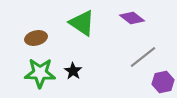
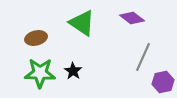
gray line: rotated 28 degrees counterclockwise
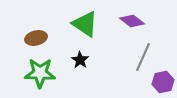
purple diamond: moved 3 px down
green triangle: moved 3 px right, 1 px down
black star: moved 7 px right, 11 px up
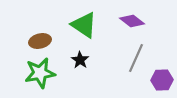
green triangle: moved 1 px left, 1 px down
brown ellipse: moved 4 px right, 3 px down
gray line: moved 7 px left, 1 px down
green star: rotated 12 degrees counterclockwise
purple hexagon: moved 1 px left, 2 px up; rotated 10 degrees clockwise
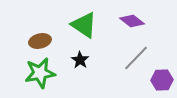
gray line: rotated 20 degrees clockwise
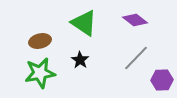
purple diamond: moved 3 px right, 1 px up
green triangle: moved 2 px up
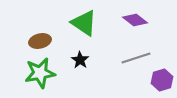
gray line: rotated 28 degrees clockwise
purple hexagon: rotated 15 degrees counterclockwise
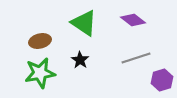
purple diamond: moved 2 px left
